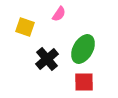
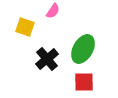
pink semicircle: moved 6 px left, 3 px up
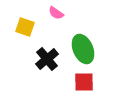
pink semicircle: moved 3 px right, 2 px down; rotated 91 degrees clockwise
green ellipse: rotated 52 degrees counterclockwise
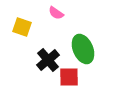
yellow square: moved 3 px left
black cross: moved 1 px right, 1 px down
red square: moved 15 px left, 5 px up
